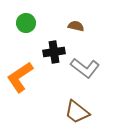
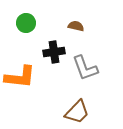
gray L-shape: rotated 32 degrees clockwise
orange L-shape: rotated 140 degrees counterclockwise
brown trapezoid: rotated 84 degrees counterclockwise
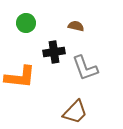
brown trapezoid: moved 2 px left
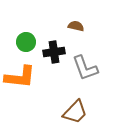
green circle: moved 19 px down
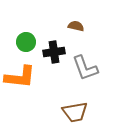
brown trapezoid: rotated 36 degrees clockwise
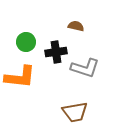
black cross: moved 2 px right
gray L-shape: rotated 52 degrees counterclockwise
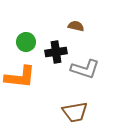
gray L-shape: moved 1 px down
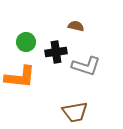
gray L-shape: moved 1 px right, 3 px up
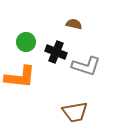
brown semicircle: moved 2 px left, 2 px up
black cross: rotated 30 degrees clockwise
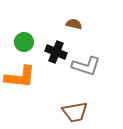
green circle: moved 2 px left
